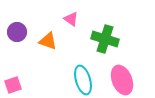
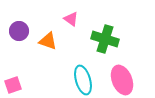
purple circle: moved 2 px right, 1 px up
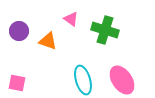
green cross: moved 9 px up
pink ellipse: rotated 12 degrees counterclockwise
pink square: moved 4 px right, 2 px up; rotated 30 degrees clockwise
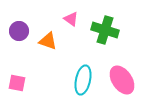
cyan ellipse: rotated 28 degrees clockwise
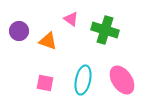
pink square: moved 28 px right
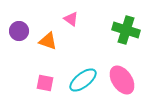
green cross: moved 21 px right
cyan ellipse: rotated 40 degrees clockwise
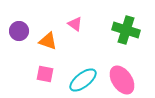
pink triangle: moved 4 px right, 5 px down
pink square: moved 9 px up
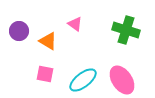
orange triangle: rotated 12 degrees clockwise
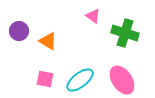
pink triangle: moved 18 px right, 8 px up
green cross: moved 1 px left, 3 px down
pink square: moved 5 px down
cyan ellipse: moved 3 px left
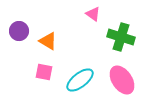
pink triangle: moved 2 px up
green cross: moved 4 px left, 4 px down
pink square: moved 1 px left, 7 px up
